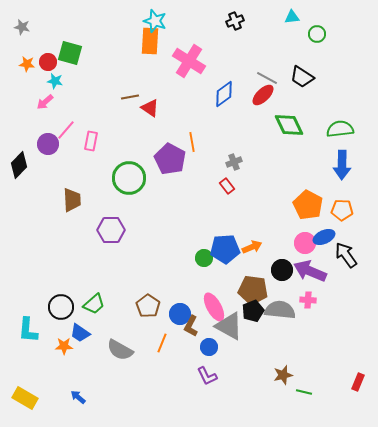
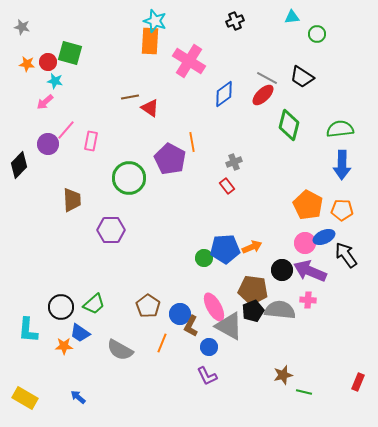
green diamond at (289, 125): rotated 40 degrees clockwise
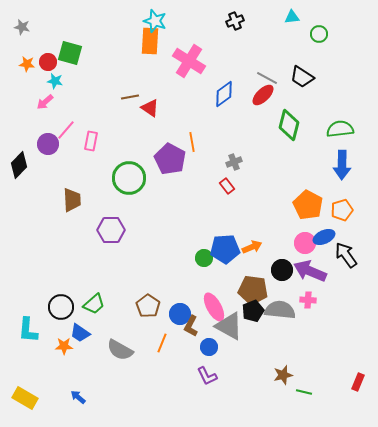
green circle at (317, 34): moved 2 px right
orange pentagon at (342, 210): rotated 20 degrees counterclockwise
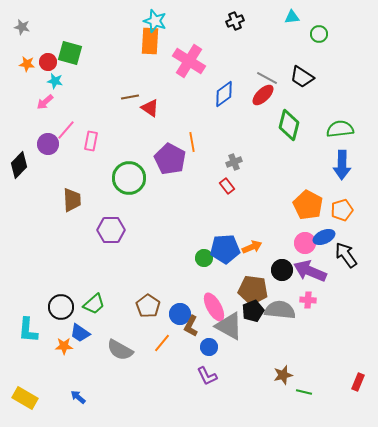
orange line at (162, 343): rotated 18 degrees clockwise
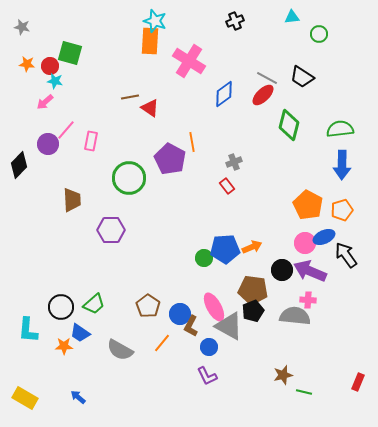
red circle at (48, 62): moved 2 px right, 4 px down
gray semicircle at (280, 310): moved 15 px right, 6 px down
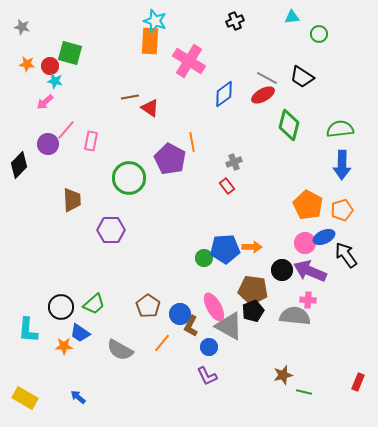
red ellipse at (263, 95): rotated 15 degrees clockwise
orange arrow at (252, 247): rotated 24 degrees clockwise
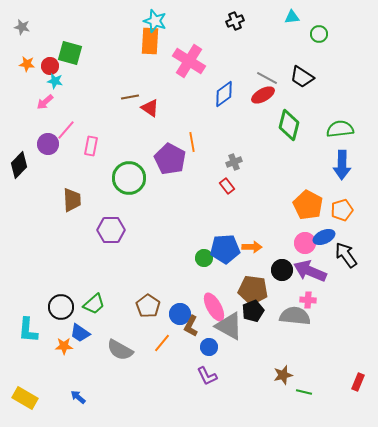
pink rectangle at (91, 141): moved 5 px down
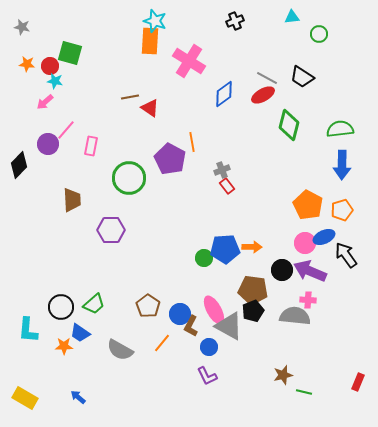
gray cross at (234, 162): moved 12 px left, 8 px down
pink ellipse at (214, 307): moved 3 px down
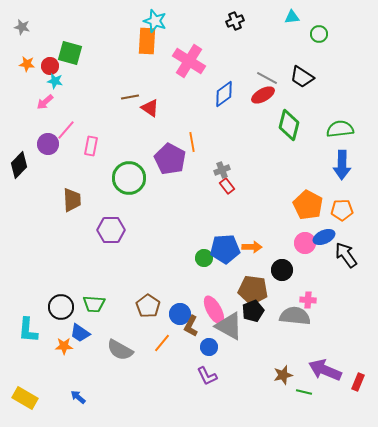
orange rectangle at (150, 41): moved 3 px left
orange pentagon at (342, 210): rotated 15 degrees clockwise
purple arrow at (310, 271): moved 15 px right, 99 px down
green trapezoid at (94, 304): rotated 45 degrees clockwise
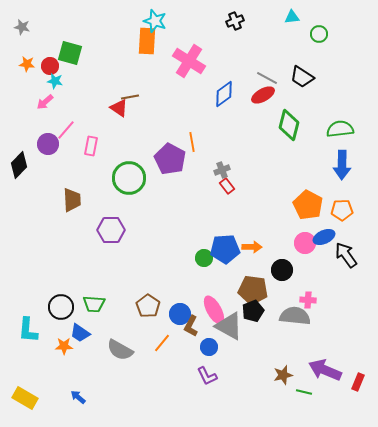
red triangle at (150, 108): moved 31 px left
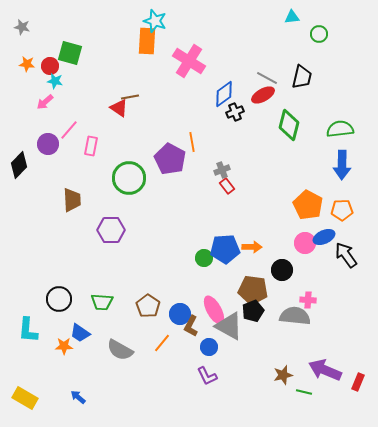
black cross at (235, 21): moved 91 px down
black trapezoid at (302, 77): rotated 110 degrees counterclockwise
pink line at (66, 130): moved 3 px right
green trapezoid at (94, 304): moved 8 px right, 2 px up
black circle at (61, 307): moved 2 px left, 8 px up
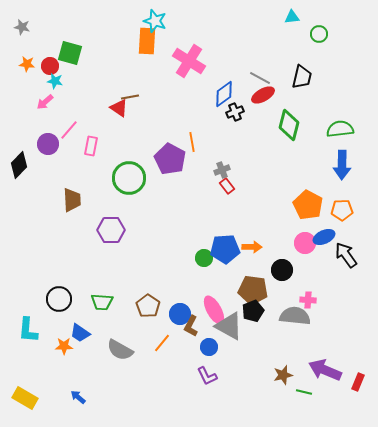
gray line at (267, 78): moved 7 px left
